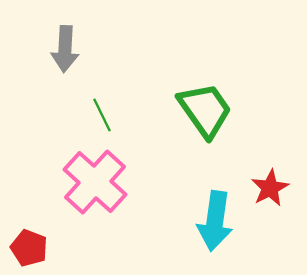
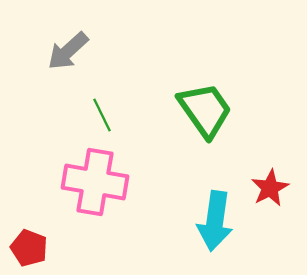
gray arrow: moved 3 px right, 2 px down; rotated 45 degrees clockwise
pink cross: rotated 32 degrees counterclockwise
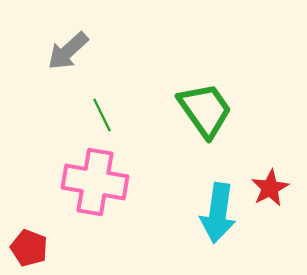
cyan arrow: moved 3 px right, 8 px up
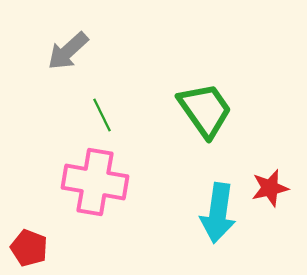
red star: rotated 15 degrees clockwise
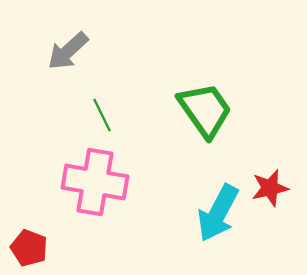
cyan arrow: rotated 20 degrees clockwise
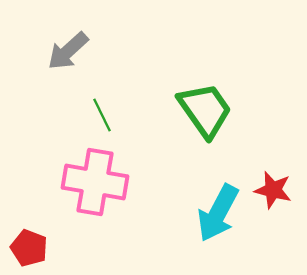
red star: moved 3 px right, 2 px down; rotated 27 degrees clockwise
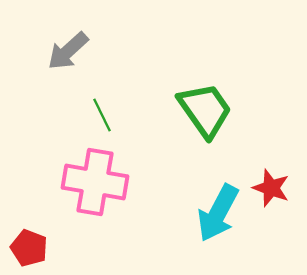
red star: moved 2 px left, 2 px up; rotated 6 degrees clockwise
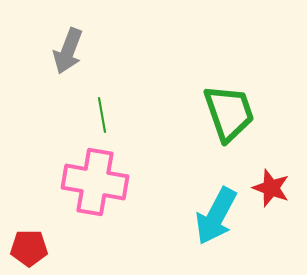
gray arrow: rotated 27 degrees counterclockwise
green trapezoid: moved 24 px right, 3 px down; rotated 16 degrees clockwise
green line: rotated 16 degrees clockwise
cyan arrow: moved 2 px left, 3 px down
red pentagon: rotated 21 degrees counterclockwise
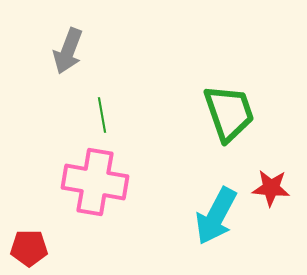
red star: rotated 15 degrees counterclockwise
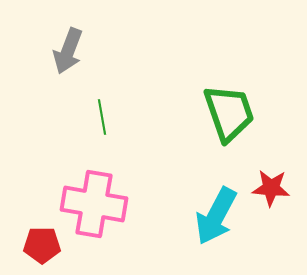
green line: moved 2 px down
pink cross: moved 1 px left, 22 px down
red pentagon: moved 13 px right, 3 px up
